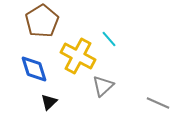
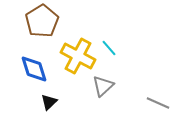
cyan line: moved 9 px down
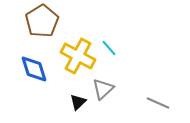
gray triangle: moved 3 px down
black triangle: moved 29 px right
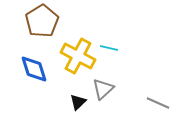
cyan line: rotated 36 degrees counterclockwise
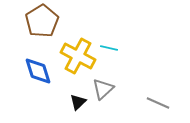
blue diamond: moved 4 px right, 2 px down
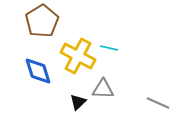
gray triangle: rotated 45 degrees clockwise
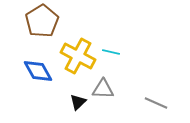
cyan line: moved 2 px right, 4 px down
blue diamond: rotated 12 degrees counterclockwise
gray line: moved 2 px left
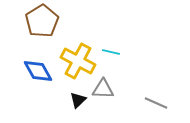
yellow cross: moved 5 px down
black triangle: moved 2 px up
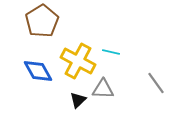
gray line: moved 20 px up; rotated 30 degrees clockwise
